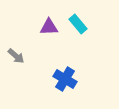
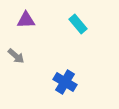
purple triangle: moved 23 px left, 7 px up
blue cross: moved 3 px down
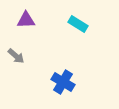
cyan rectangle: rotated 18 degrees counterclockwise
blue cross: moved 2 px left
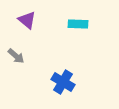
purple triangle: moved 1 px right; rotated 42 degrees clockwise
cyan rectangle: rotated 30 degrees counterclockwise
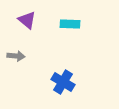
cyan rectangle: moved 8 px left
gray arrow: rotated 36 degrees counterclockwise
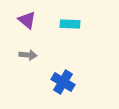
gray arrow: moved 12 px right, 1 px up
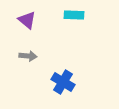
cyan rectangle: moved 4 px right, 9 px up
gray arrow: moved 1 px down
